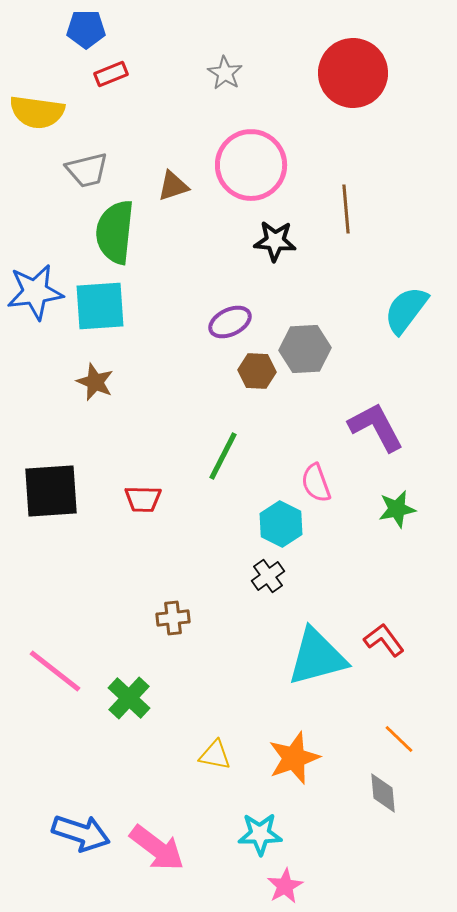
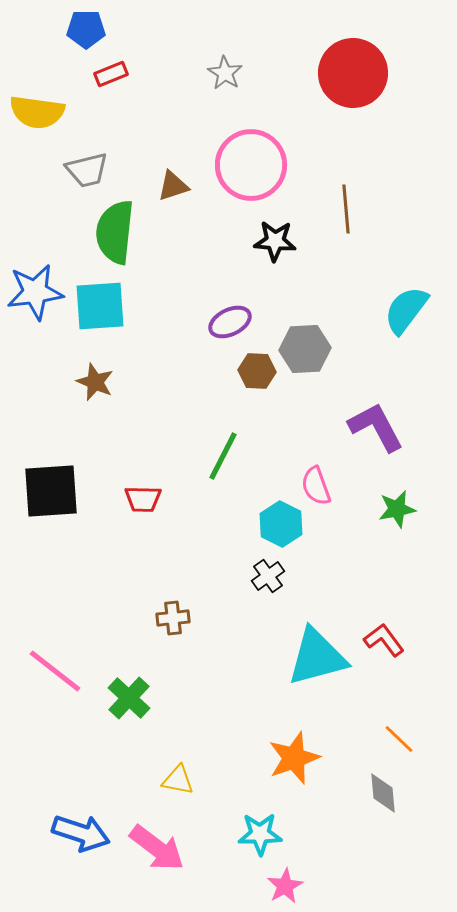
pink semicircle: moved 3 px down
yellow triangle: moved 37 px left, 25 px down
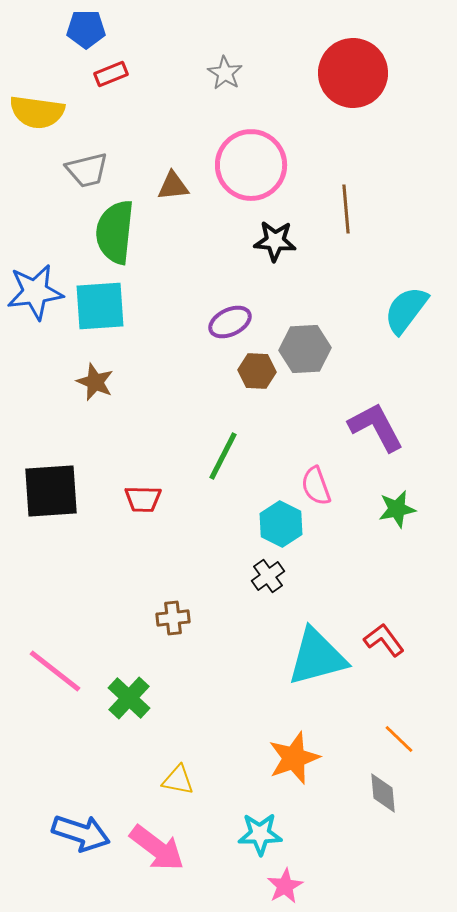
brown triangle: rotated 12 degrees clockwise
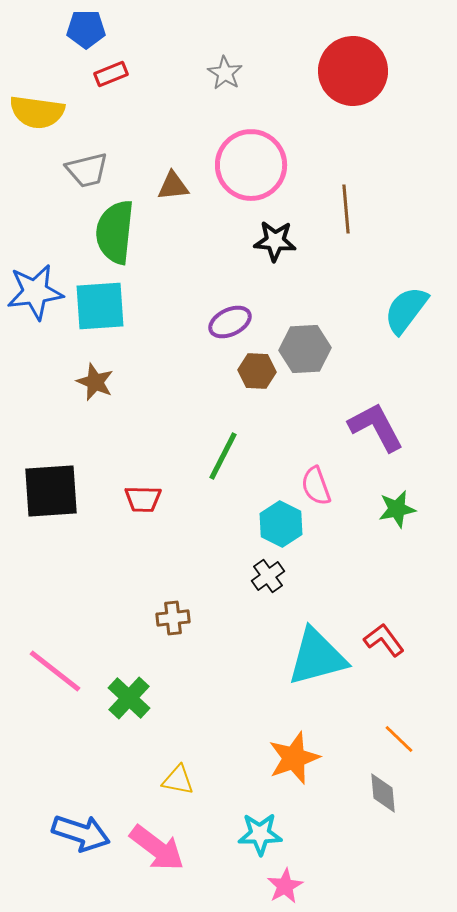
red circle: moved 2 px up
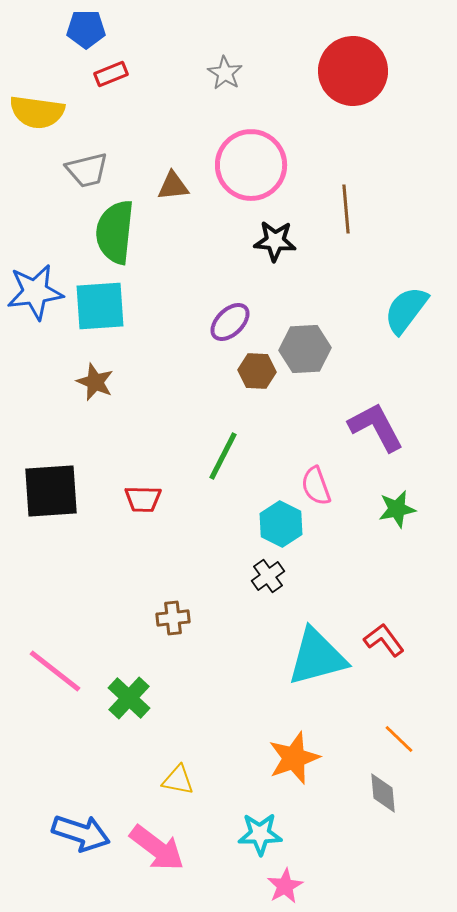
purple ellipse: rotated 18 degrees counterclockwise
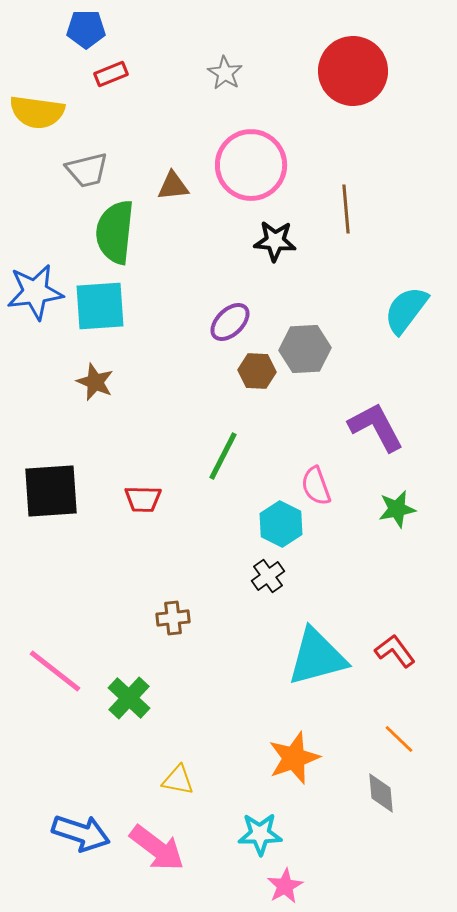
red L-shape: moved 11 px right, 11 px down
gray diamond: moved 2 px left
